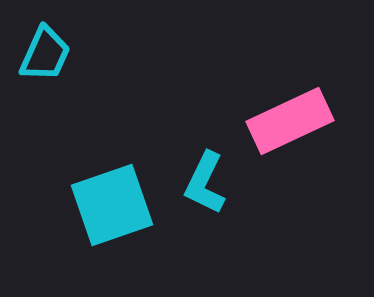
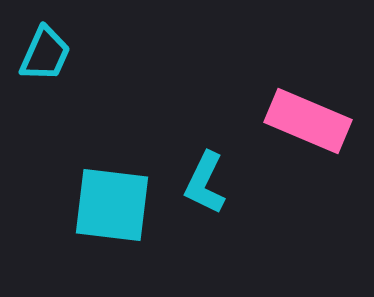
pink rectangle: moved 18 px right; rotated 48 degrees clockwise
cyan square: rotated 26 degrees clockwise
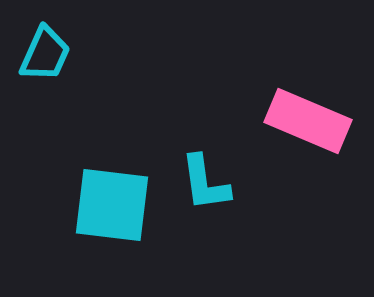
cyan L-shape: rotated 34 degrees counterclockwise
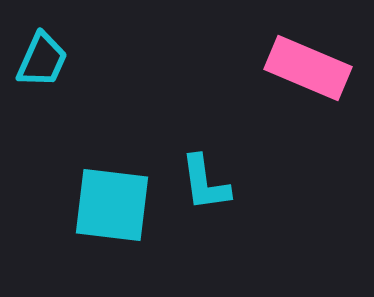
cyan trapezoid: moved 3 px left, 6 px down
pink rectangle: moved 53 px up
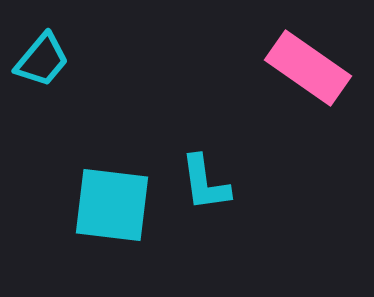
cyan trapezoid: rotated 16 degrees clockwise
pink rectangle: rotated 12 degrees clockwise
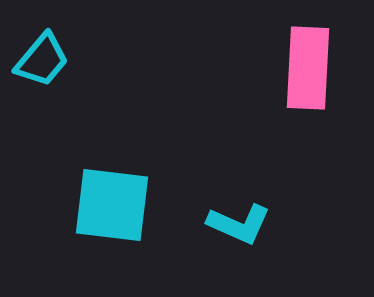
pink rectangle: rotated 58 degrees clockwise
cyan L-shape: moved 34 px right, 41 px down; rotated 58 degrees counterclockwise
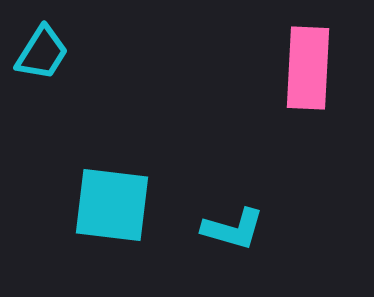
cyan trapezoid: moved 7 px up; rotated 8 degrees counterclockwise
cyan L-shape: moved 6 px left, 5 px down; rotated 8 degrees counterclockwise
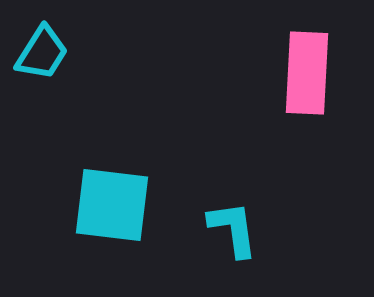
pink rectangle: moved 1 px left, 5 px down
cyan L-shape: rotated 114 degrees counterclockwise
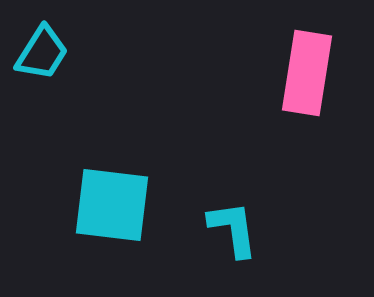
pink rectangle: rotated 6 degrees clockwise
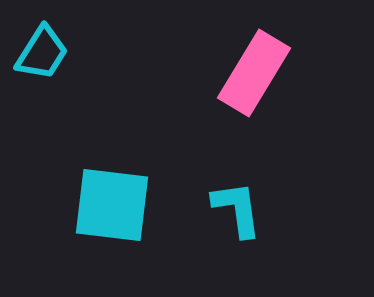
pink rectangle: moved 53 px left; rotated 22 degrees clockwise
cyan L-shape: moved 4 px right, 20 px up
